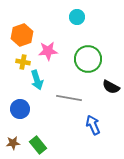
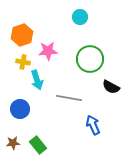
cyan circle: moved 3 px right
green circle: moved 2 px right
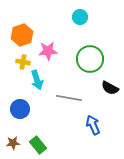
black semicircle: moved 1 px left, 1 px down
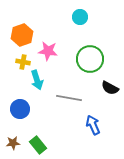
pink star: rotated 12 degrees clockwise
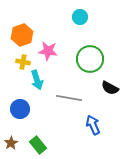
brown star: moved 2 px left; rotated 24 degrees counterclockwise
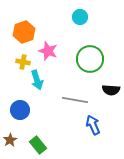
orange hexagon: moved 2 px right, 3 px up
pink star: rotated 12 degrees clockwise
black semicircle: moved 1 px right, 2 px down; rotated 24 degrees counterclockwise
gray line: moved 6 px right, 2 px down
blue circle: moved 1 px down
brown star: moved 1 px left, 3 px up
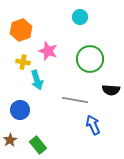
orange hexagon: moved 3 px left, 2 px up
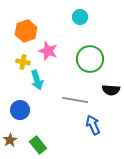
orange hexagon: moved 5 px right, 1 px down
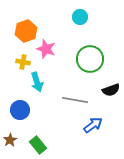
pink star: moved 2 px left, 2 px up
cyan arrow: moved 2 px down
black semicircle: rotated 24 degrees counterclockwise
blue arrow: rotated 78 degrees clockwise
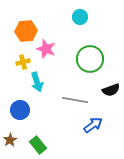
orange hexagon: rotated 15 degrees clockwise
yellow cross: rotated 24 degrees counterclockwise
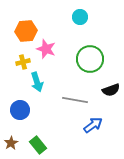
brown star: moved 1 px right, 3 px down
